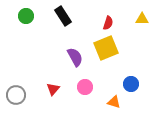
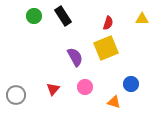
green circle: moved 8 px right
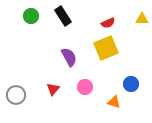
green circle: moved 3 px left
red semicircle: rotated 48 degrees clockwise
purple semicircle: moved 6 px left
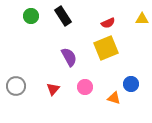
gray circle: moved 9 px up
orange triangle: moved 4 px up
